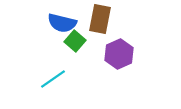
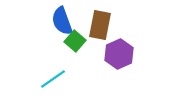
brown rectangle: moved 6 px down
blue semicircle: moved 2 px up; rotated 56 degrees clockwise
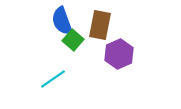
green square: moved 2 px left, 1 px up
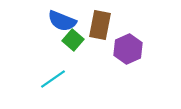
blue semicircle: rotated 48 degrees counterclockwise
purple hexagon: moved 9 px right, 5 px up
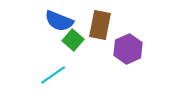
blue semicircle: moved 3 px left
cyan line: moved 4 px up
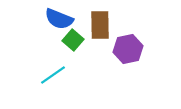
blue semicircle: moved 2 px up
brown rectangle: rotated 12 degrees counterclockwise
purple hexagon: rotated 12 degrees clockwise
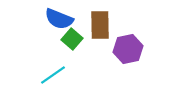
green square: moved 1 px left, 1 px up
